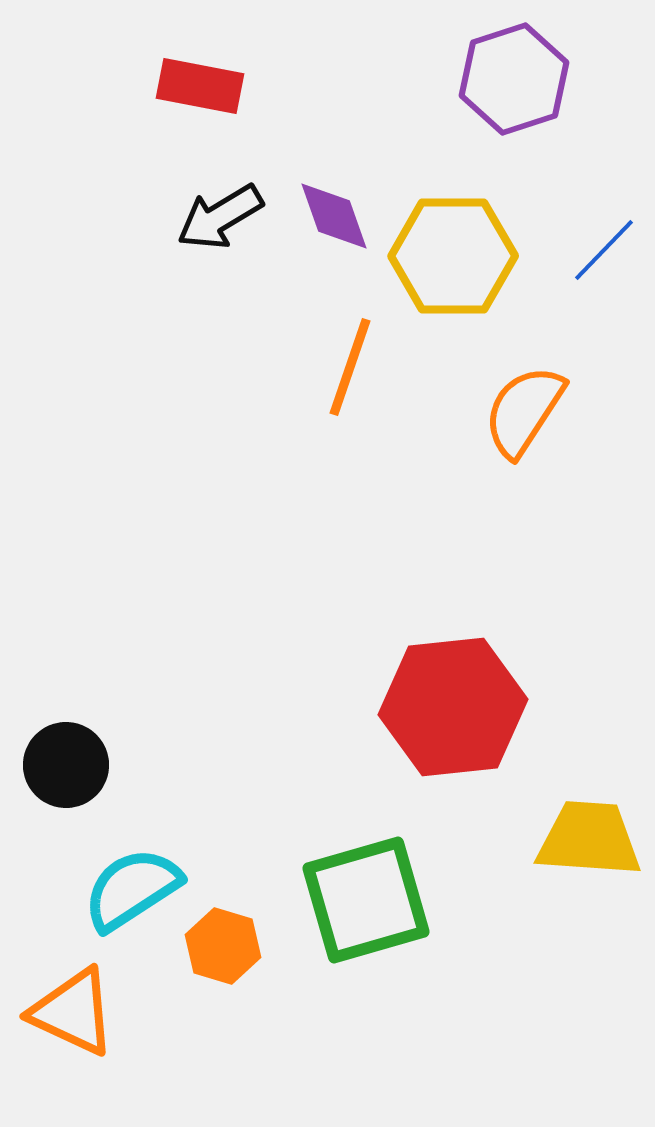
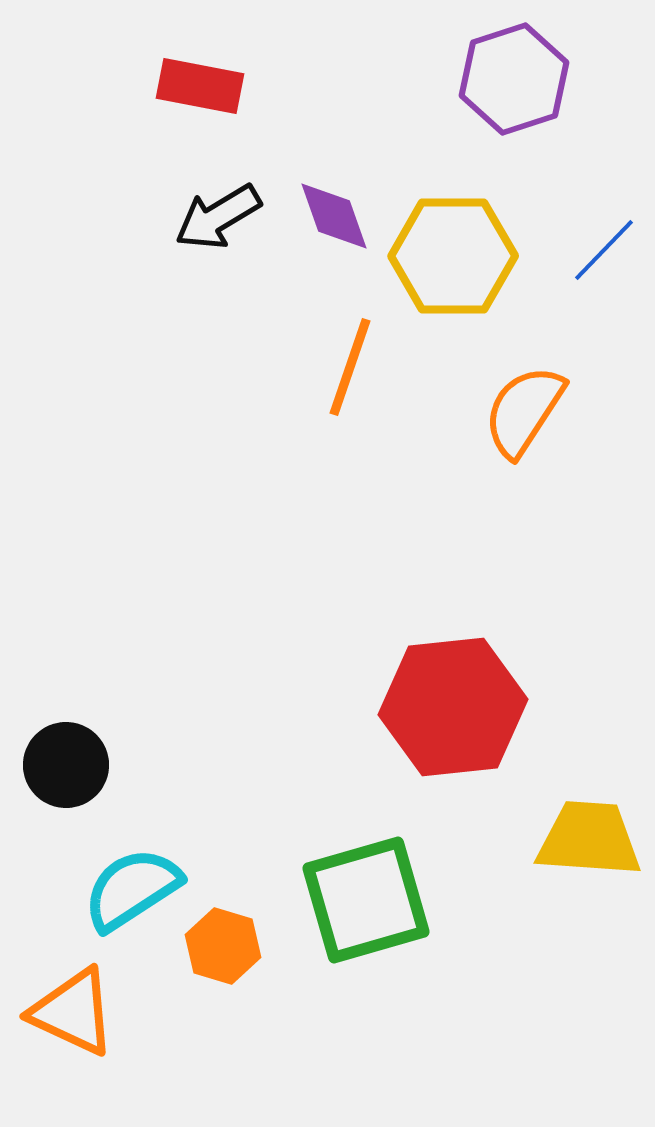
black arrow: moved 2 px left
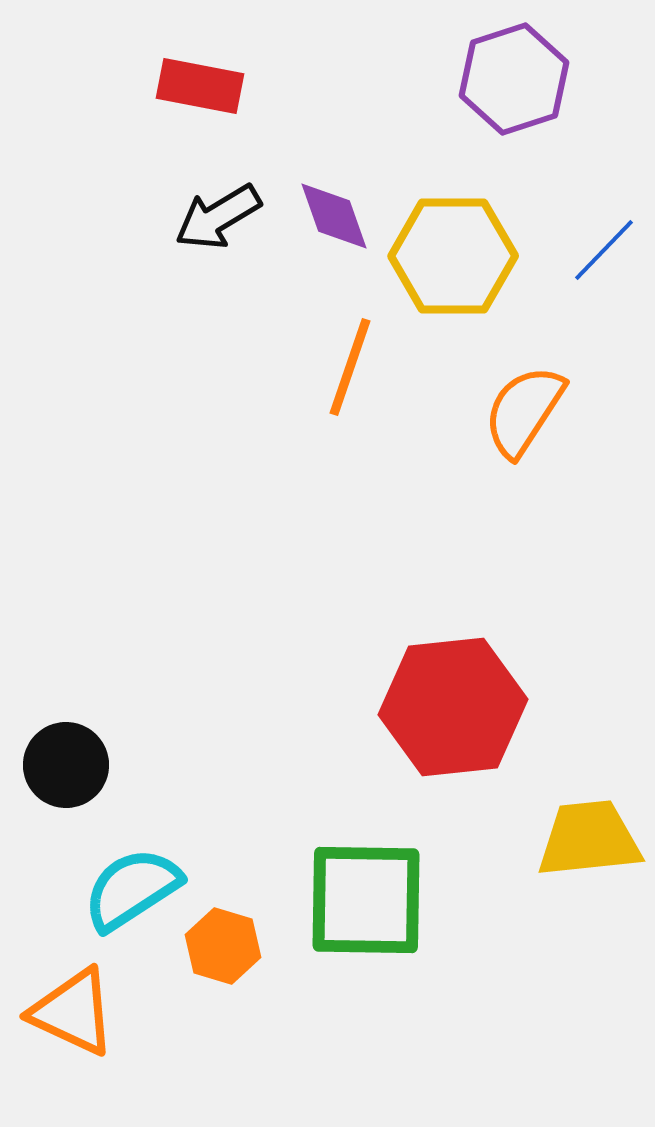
yellow trapezoid: rotated 10 degrees counterclockwise
green square: rotated 17 degrees clockwise
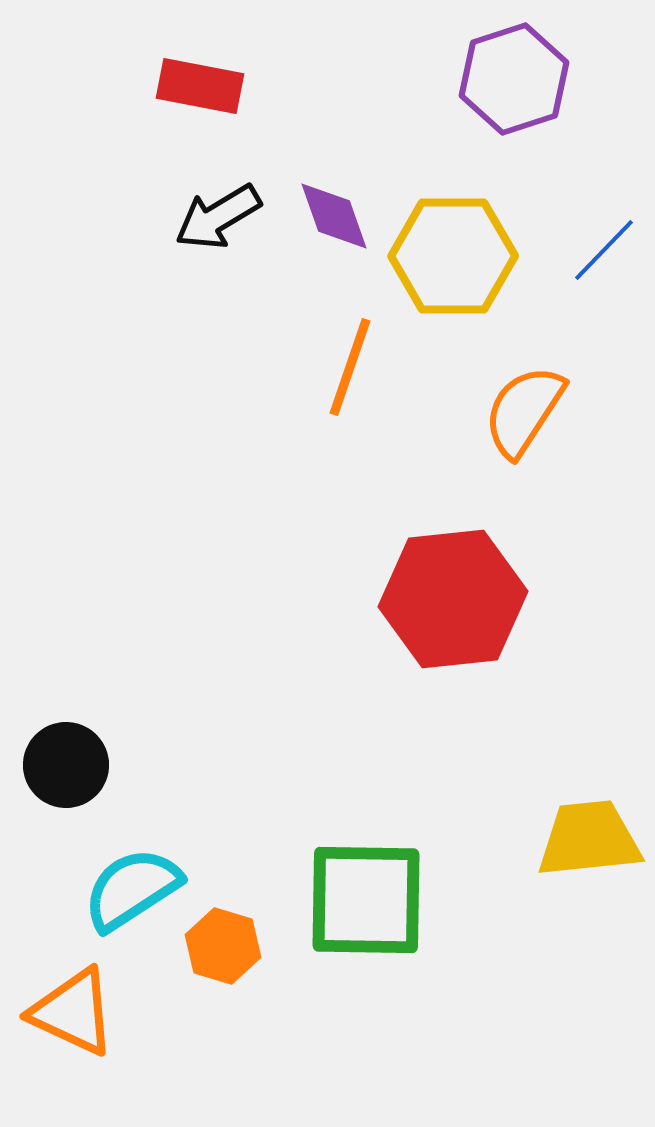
red hexagon: moved 108 px up
